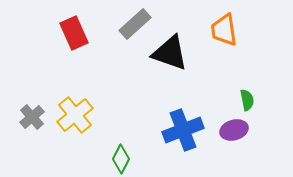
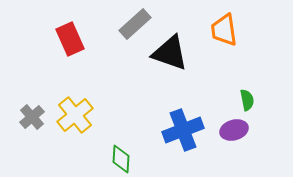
red rectangle: moved 4 px left, 6 px down
green diamond: rotated 24 degrees counterclockwise
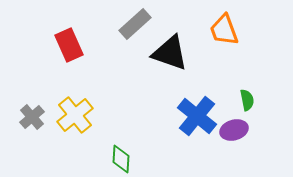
orange trapezoid: rotated 12 degrees counterclockwise
red rectangle: moved 1 px left, 6 px down
blue cross: moved 14 px right, 14 px up; rotated 30 degrees counterclockwise
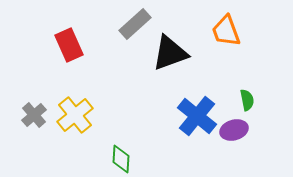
orange trapezoid: moved 2 px right, 1 px down
black triangle: rotated 39 degrees counterclockwise
gray cross: moved 2 px right, 2 px up
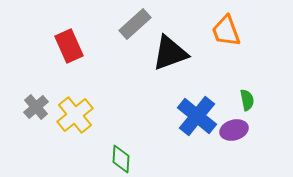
red rectangle: moved 1 px down
gray cross: moved 2 px right, 8 px up
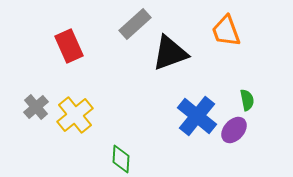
purple ellipse: rotated 32 degrees counterclockwise
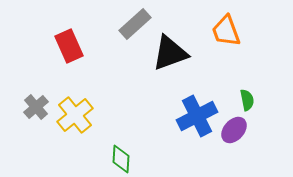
blue cross: rotated 24 degrees clockwise
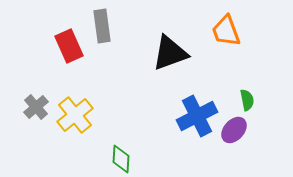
gray rectangle: moved 33 px left, 2 px down; rotated 56 degrees counterclockwise
